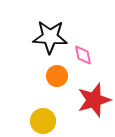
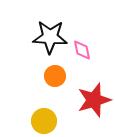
pink diamond: moved 1 px left, 5 px up
orange circle: moved 2 px left
yellow circle: moved 1 px right
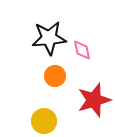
black star: moved 1 px left, 1 px down; rotated 8 degrees counterclockwise
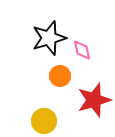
black star: rotated 12 degrees counterclockwise
orange circle: moved 5 px right
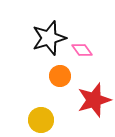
pink diamond: rotated 25 degrees counterclockwise
yellow circle: moved 3 px left, 1 px up
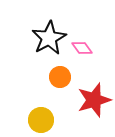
black star: rotated 12 degrees counterclockwise
pink diamond: moved 2 px up
orange circle: moved 1 px down
